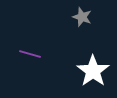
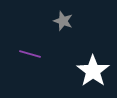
gray star: moved 19 px left, 4 px down
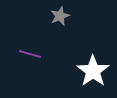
gray star: moved 3 px left, 5 px up; rotated 30 degrees clockwise
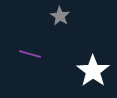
gray star: rotated 18 degrees counterclockwise
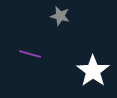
gray star: rotated 18 degrees counterclockwise
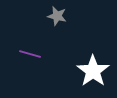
gray star: moved 3 px left
